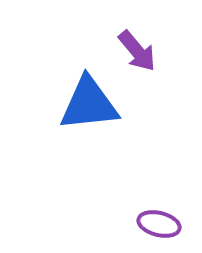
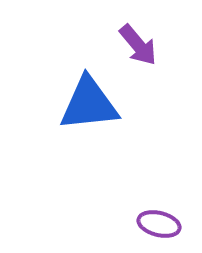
purple arrow: moved 1 px right, 6 px up
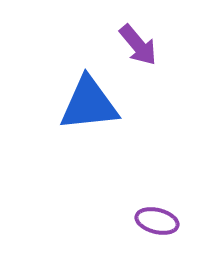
purple ellipse: moved 2 px left, 3 px up
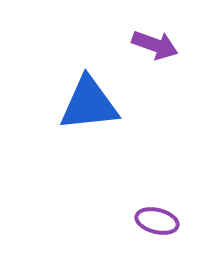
purple arrow: moved 17 px right; rotated 30 degrees counterclockwise
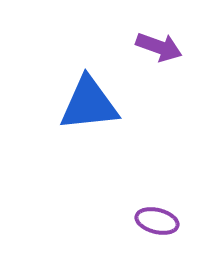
purple arrow: moved 4 px right, 2 px down
